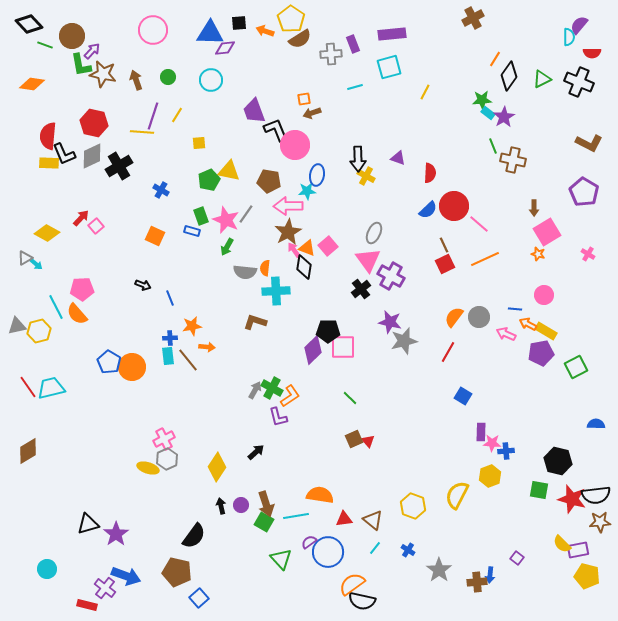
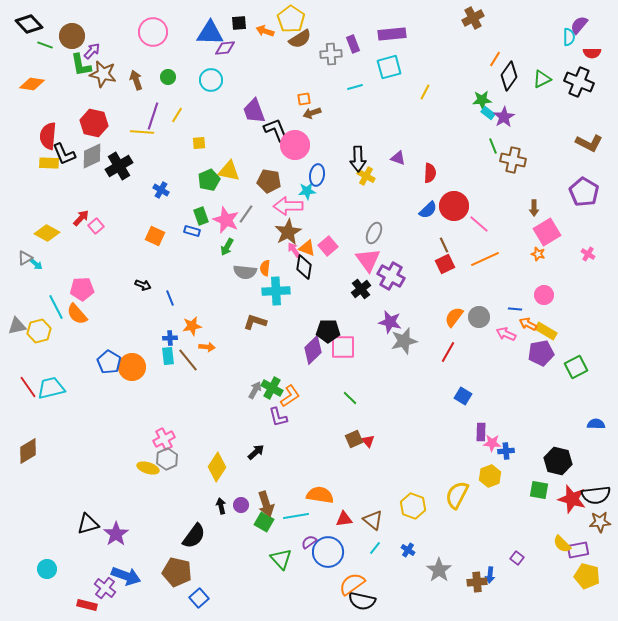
pink circle at (153, 30): moved 2 px down
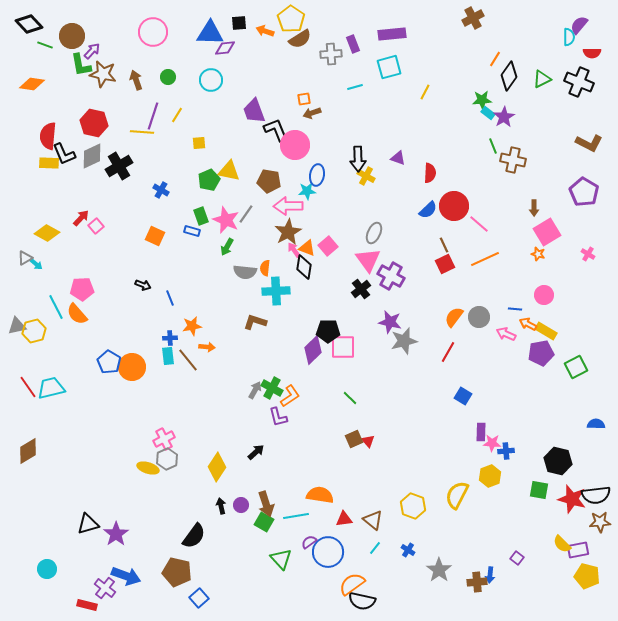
yellow hexagon at (39, 331): moved 5 px left
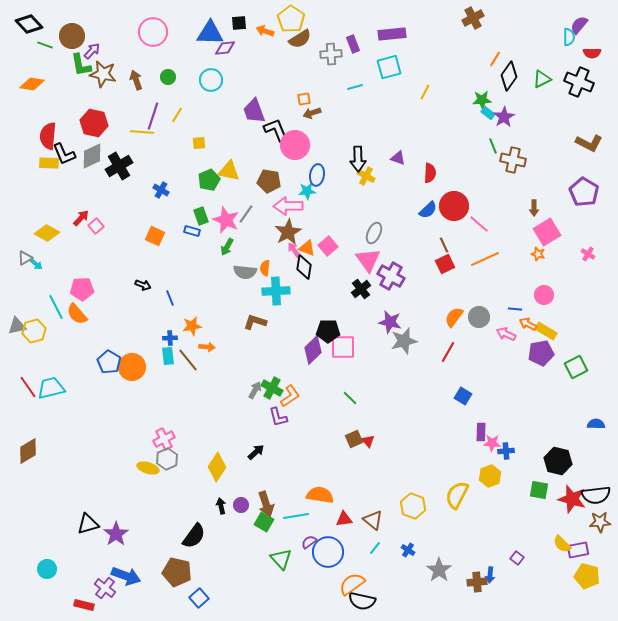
red rectangle at (87, 605): moved 3 px left
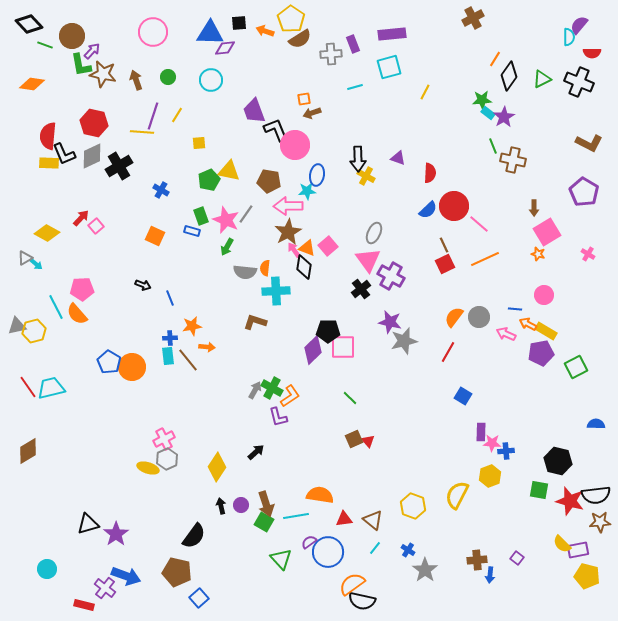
red star at (572, 499): moved 2 px left, 2 px down
gray star at (439, 570): moved 14 px left
brown cross at (477, 582): moved 22 px up
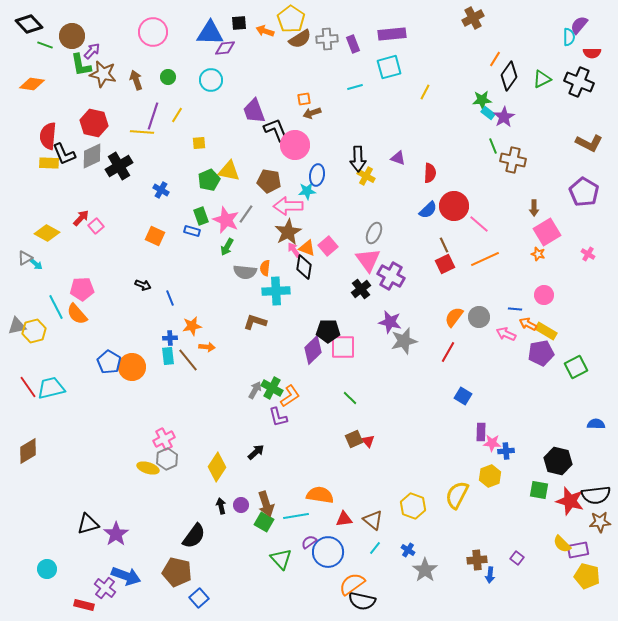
gray cross at (331, 54): moved 4 px left, 15 px up
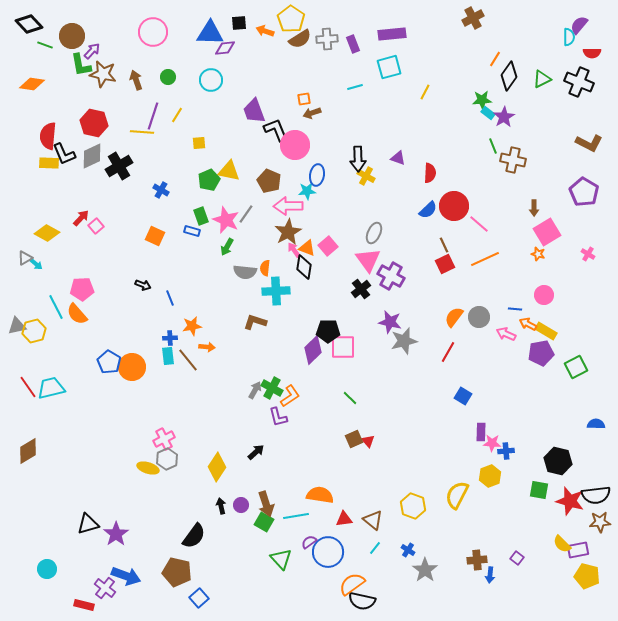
brown pentagon at (269, 181): rotated 15 degrees clockwise
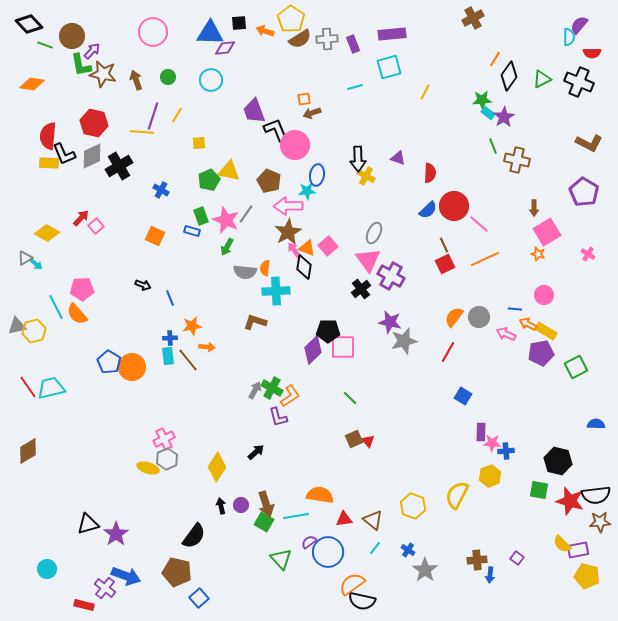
brown cross at (513, 160): moved 4 px right
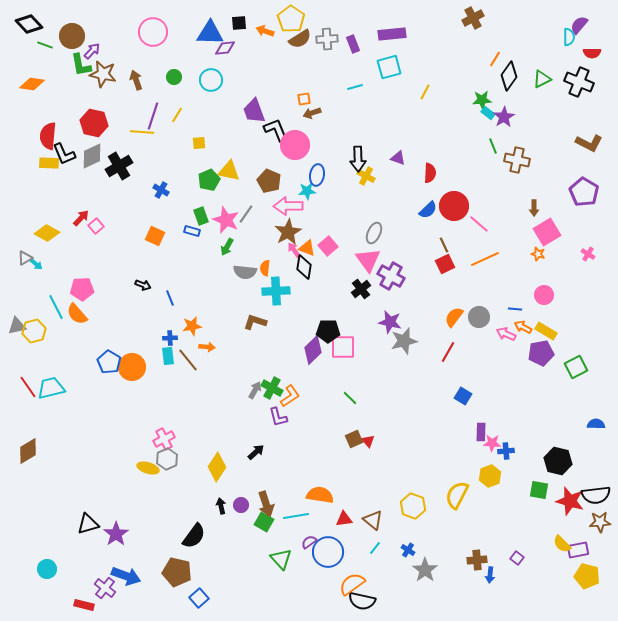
green circle at (168, 77): moved 6 px right
orange arrow at (528, 324): moved 5 px left, 3 px down
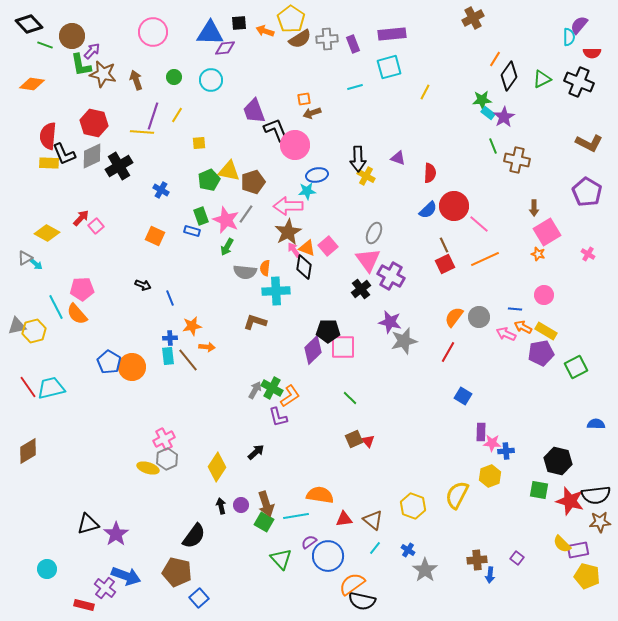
blue ellipse at (317, 175): rotated 70 degrees clockwise
brown pentagon at (269, 181): moved 16 px left, 1 px down; rotated 30 degrees clockwise
purple pentagon at (584, 192): moved 3 px right
blue circle at (328, 552): moved 4 px down
